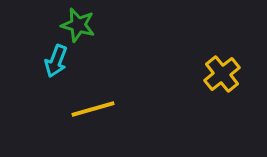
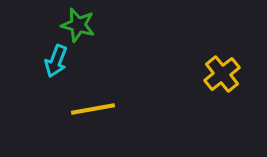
yellow line: rotated 6 degrees clockwise
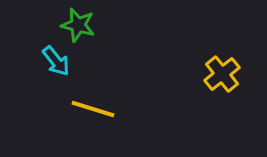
cyan arrow: rotated 60 degrees counterclockwise
yellow line: rotated 27 degrees clockwise
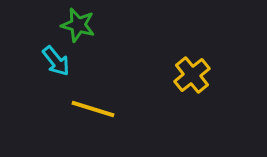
yellow cross: moved 30 px left, 1 px down
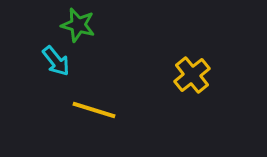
yellow line: moved 1 px right, 1 px down
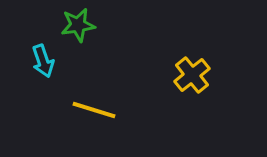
green star: rotated 24 degrees counterclockwise
cyan arrow: moved 13 px left; rotated 20 degrees clockwise
